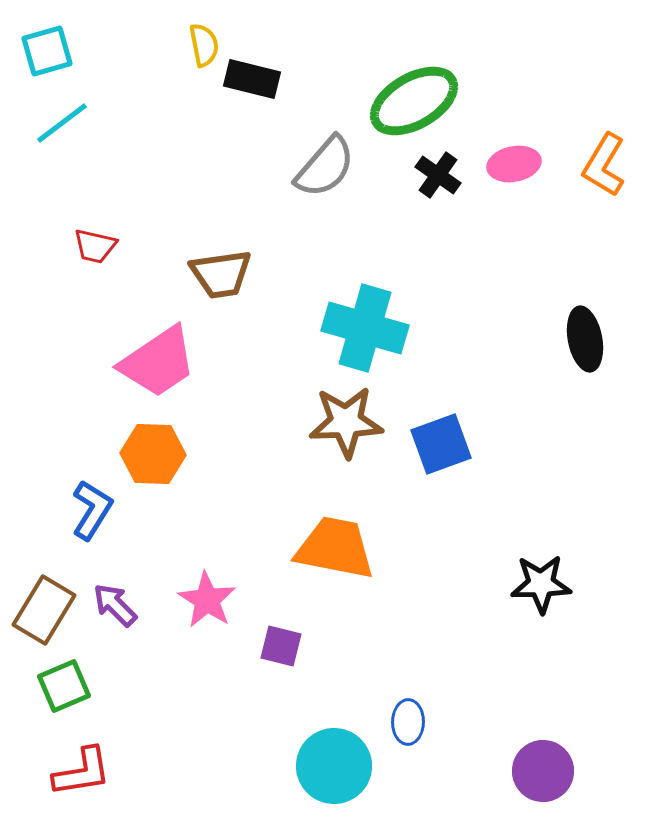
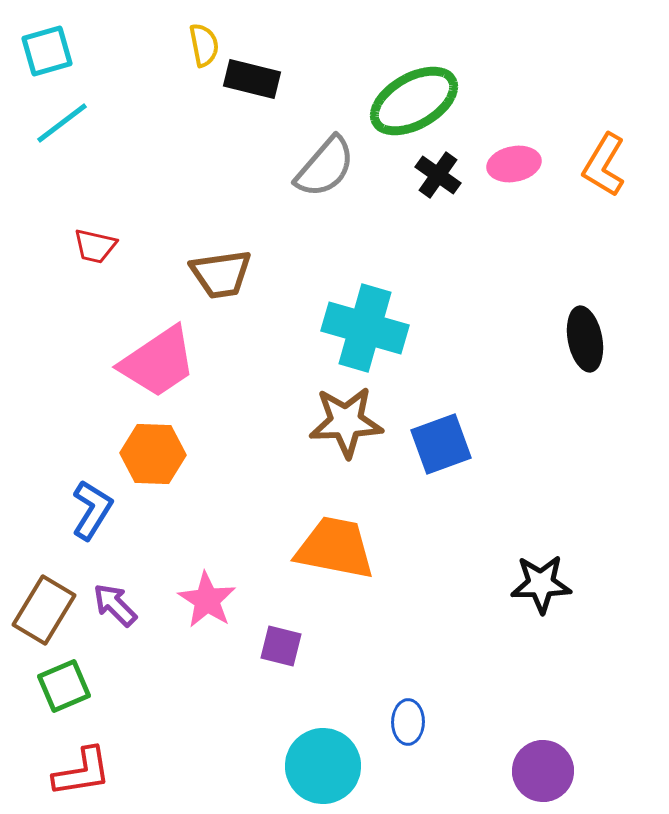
cyan circle: moved 11 px left
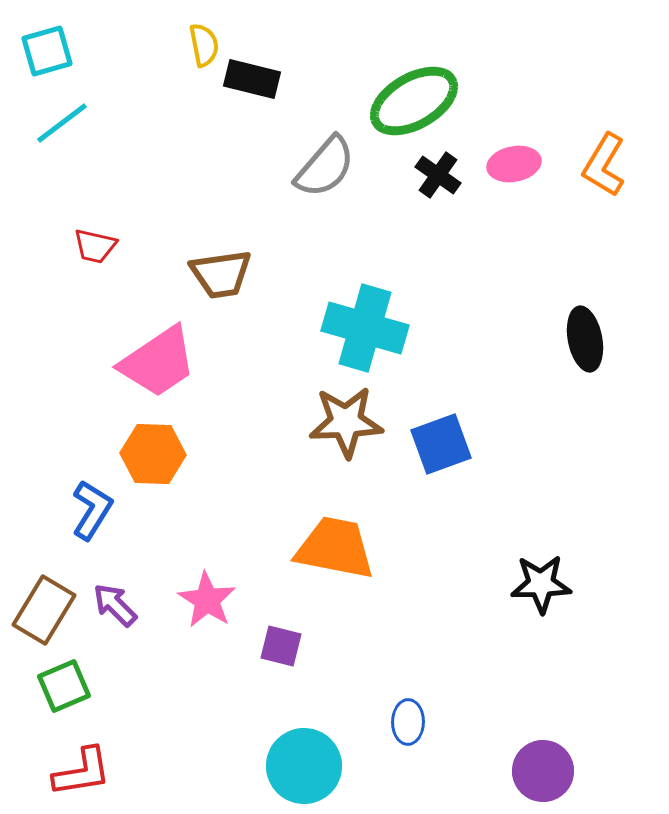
cyan circle: moved 19 px left
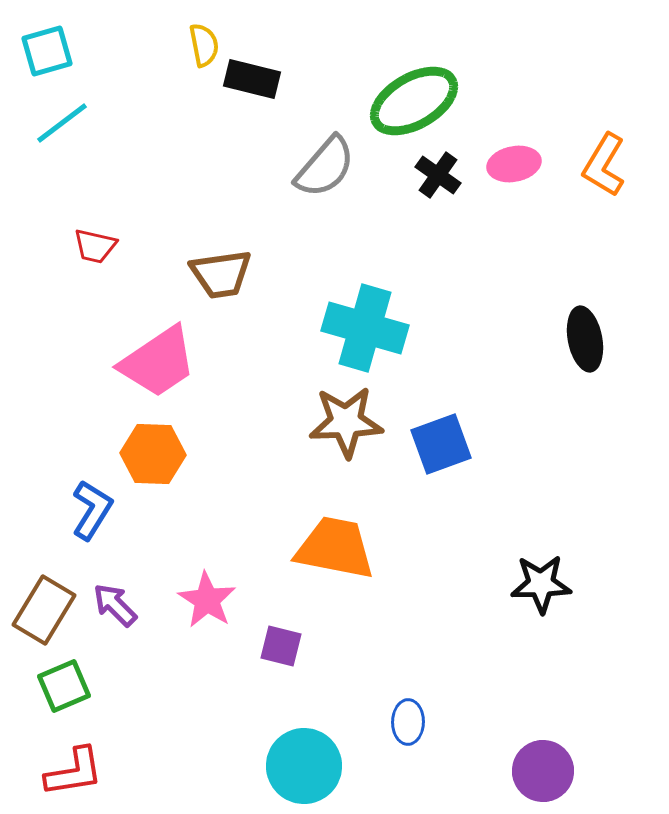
red L-shape: moved 8 px left
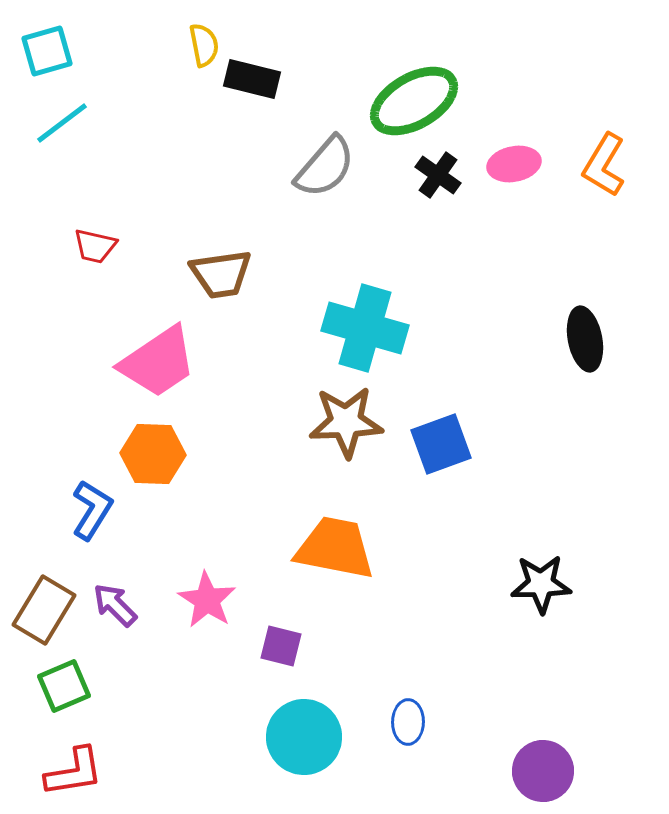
cyan circle: moved 29 px up
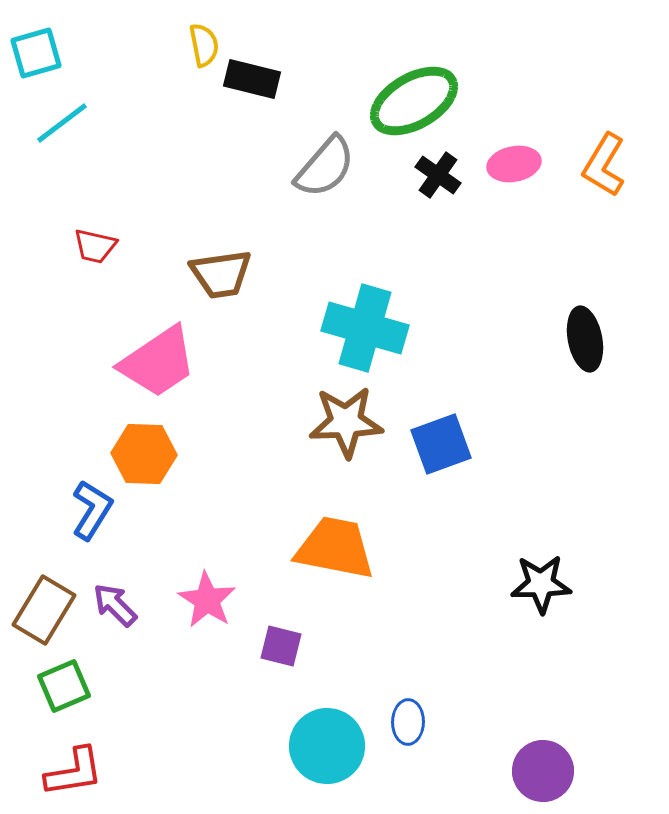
cyan square: moved 11 px left, 2 px down
orange hexagon: moved 9 px left
cyan circle: moved 23 px right, 9 px down
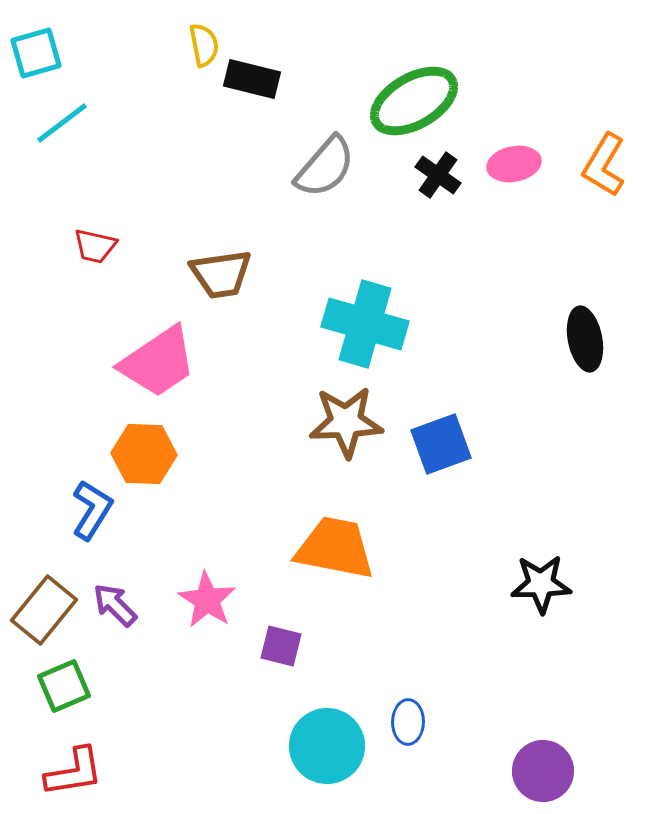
cyan cross: moved 4 px up
brown rectangle: rotated 8 degrees clockwise
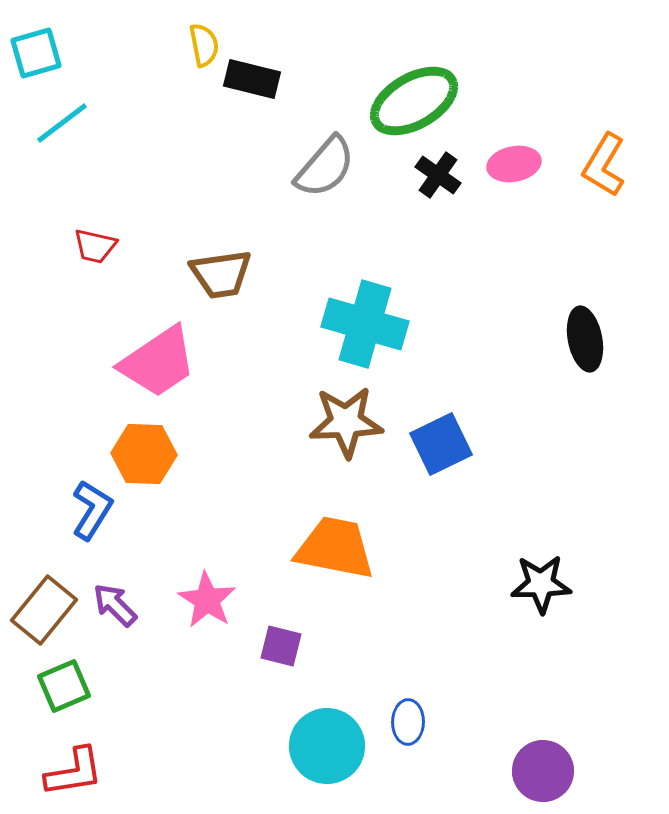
blue square: rotated 6 degrees counterclockwise
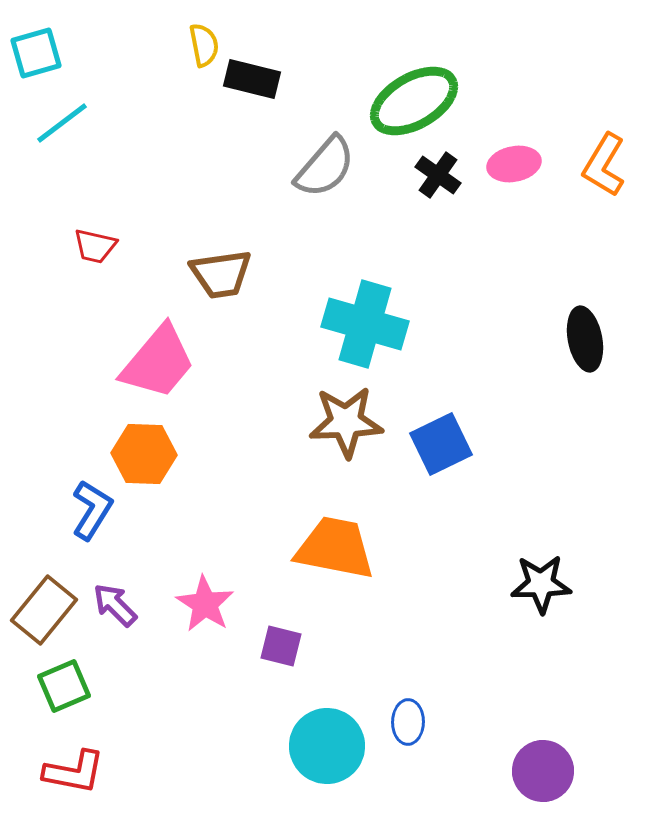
pink trapezoid: rotated 16 degrees counterclockwise
pink star: moved 2 px left, 4 px down
red L-shape: rotated 20 degrees clockwise
